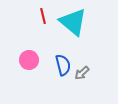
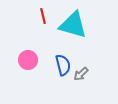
cyan triangle: moved 3 px down; rotated 24 degrees counterclockwise
pink circle: moved 1 px left
gray arrow: moved 1 px left, 1 px down
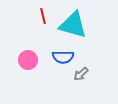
blue semicircle: moved 8 px up; rotated 105 degrees clockwise
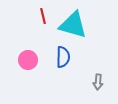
blue semicircle: rotated 90 degrees counterclockwise
gray arrow: moved 17 px right, 8 px down; rotated 42 degrees counterclockwise
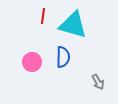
red line: rotated 21 degrees clockwise
pink circle: moved 4 px right, 2 px down
gray arrow: rotated 35 degrees counterclockwise
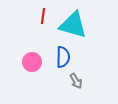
gray arrow: moved 22 px left, 1 px up
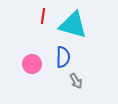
pink circle: moved 2 px down
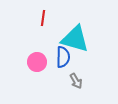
red line: moved 2 px down
cyan triangle: moved 2 px right, 14 px down
pink circle: moved 5 px right, 2 px up
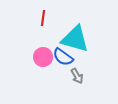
blue semicircle: rotated 125 degrees clockwise
pink circle: moved 6 px right, 5 px up
gray arrow: moved 1 px right, 5 px up
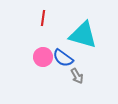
cyan triangle: moved 8 px right, 4 px up
blue semicircle: moved 1 px down
